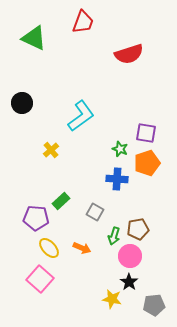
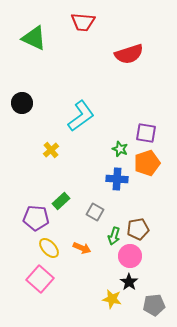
red trapezoid: rotated 75 degrees clockwise
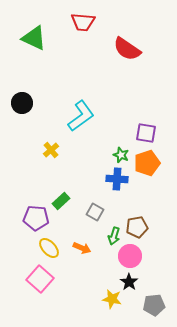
red semicircle: moved 2 px left, 5 px up; rotated 52 degrees clockwise
green star: moved 1 px right, 6 px down
brown pentagon: moved 1 px left, 2 px up
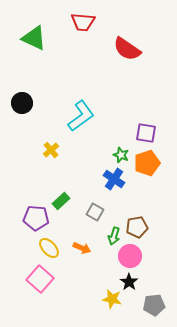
blue cross: moved 3 px left; rotated 30 degrees clockwise
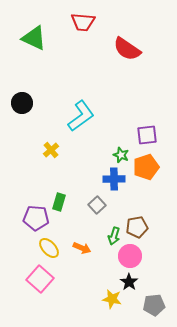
purple square: moved 1 px right, 2 px down; rotated 15 degrees counterclockwise
orange pentagon: moved 1 px left, 4 px down
blue cross: rotated 35 degrees counterclockwise
green rectangle: moved 2 px left, 1 px down; rotated 30 degrees counterclockwise
gray square: moved 2 px right, 7 px up; rotated 18 degrees clockwise
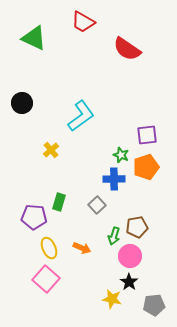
red trapezoid: rotated 25 degrees clockwise
purple pentagon: moved 2 px left, 1 px up
yellow ellipse: rotated 20 degrees clockwise
pink square: moved 6 px right
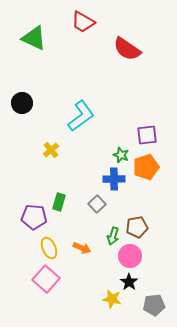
gray square: moved 1 px up
green arrow: moved 1 px left
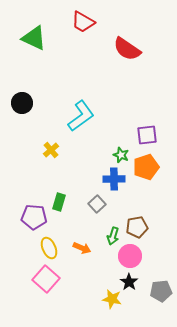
gray pentagon: moved 7 px right, 14 px up
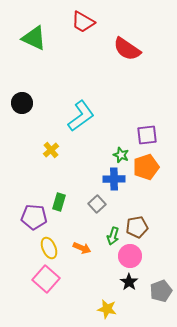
gray pentagon: rotated 15 degrees counterclockwise
yellow star: moved 5 px left, 10 px down
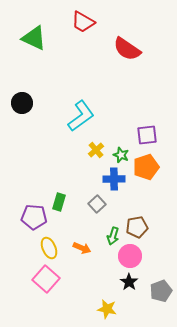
yellow cross: moved 45 px right
